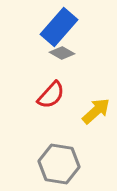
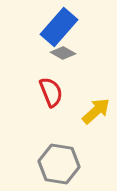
gray diamond: moved 1 px right
red semicircle: moved 3 px up; rotated 64 degrees counterclockwise
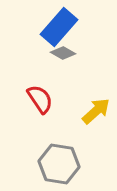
red semicircle: moved 11 px left, 7 px down; rotated 12 degrees counterclockwise
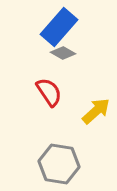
red semicircle: moved 9 px right, 7 px up
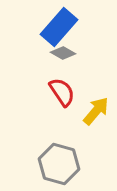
red semicircle: moved 13 px right
yellow arrow: rotated 8 degrees counterclockwise
gray hexagon: rotated 6 degrees clockwise
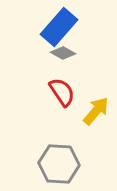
gray hexagon: rotated 12 degrees counterclockwise
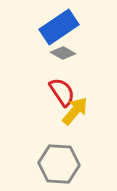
blue rectangle: rotated 15 degrees clockwise
yellow arrow: moved 21 px left
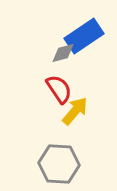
blue rectangle: moved 25 px right, 9 px down
gray diamond: rotated 45 degrees counterclockwise
red semicircle: moved 3 px left, 3 px up
